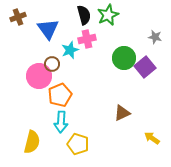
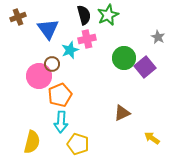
gray star: moved 3 px right; rotated 16 degrees clockwise
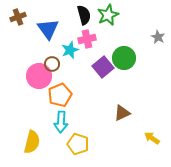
purple square: moved 42 px left
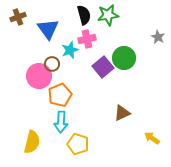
green star: rotated 15 degrees clockwise
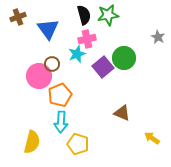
cyan star: moved 7 px right, 4 px down
brown triangle: rotated 48 degrees clockwise
